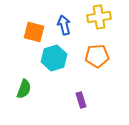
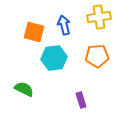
cyan hexagon: rotated 10 degrees clockwise
green semicircle: rotated 84 degrees counterclockwise
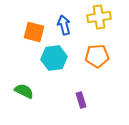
green semicircle: moved 2 px down
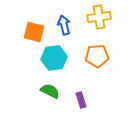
green semicircle: moved 26 px right
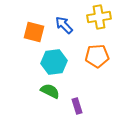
blue arrow: rotated 30 degrees counterclockwise
cyan hexagon: moved 4 px down
purple rectangle: moved 4 px left, 6 px down
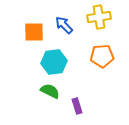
orange square: rotated 15 degrees counterclockwise
orange pentagon: moved 5 px right
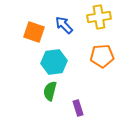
orange square: rotated 20 degrees clockwise
green semicircle: rotated 102 degrees counterclockwise
purple rectangle: moved 1 px right, 2 px down
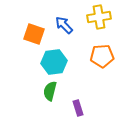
orange square: moved 2 px down
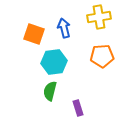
blue arrow: moved 3 px down; rotated 30 degrees clockwise
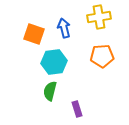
purple rectangle: moved 1 px left, 1 px down
